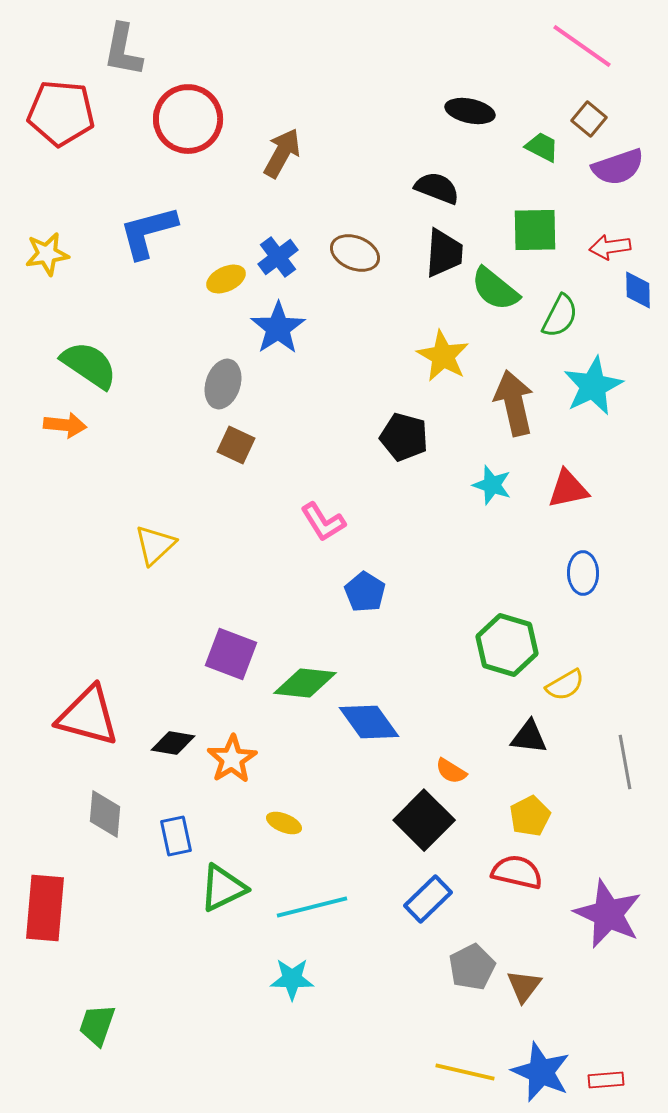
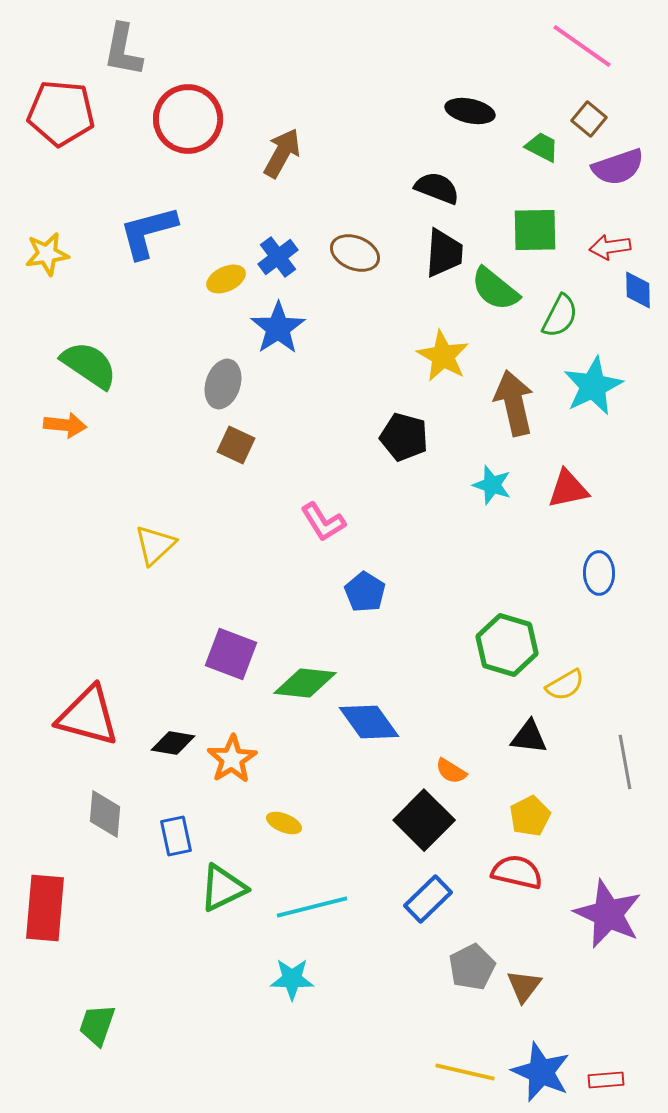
blue ellipse at (583, 573): moved 16 px right
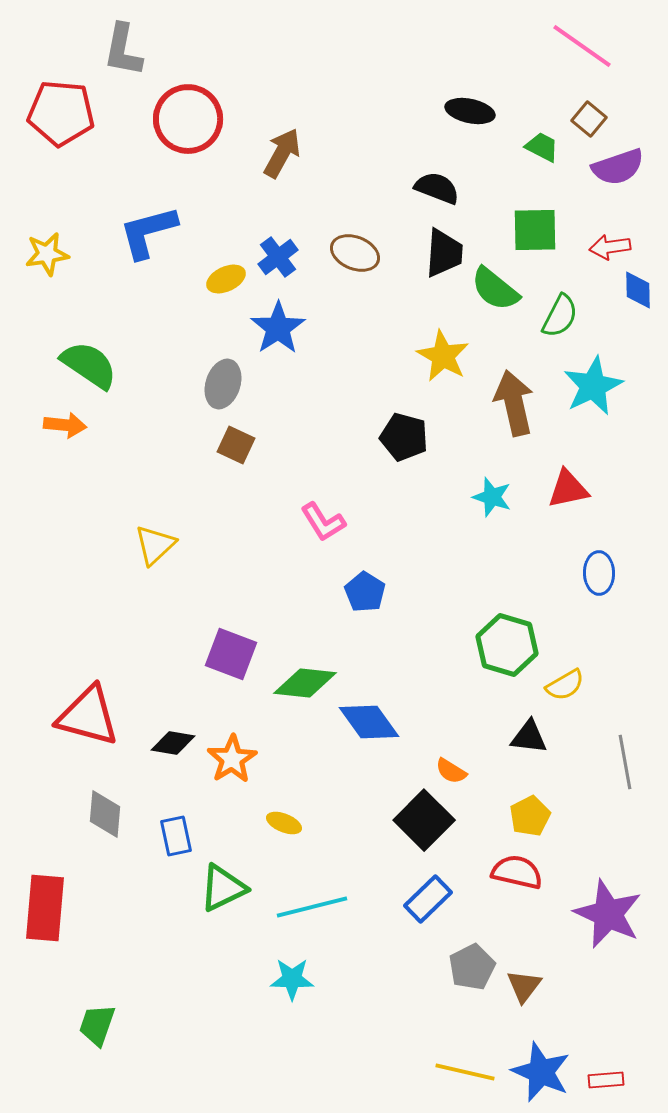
cyan star at (492, 485): moved 12 px down
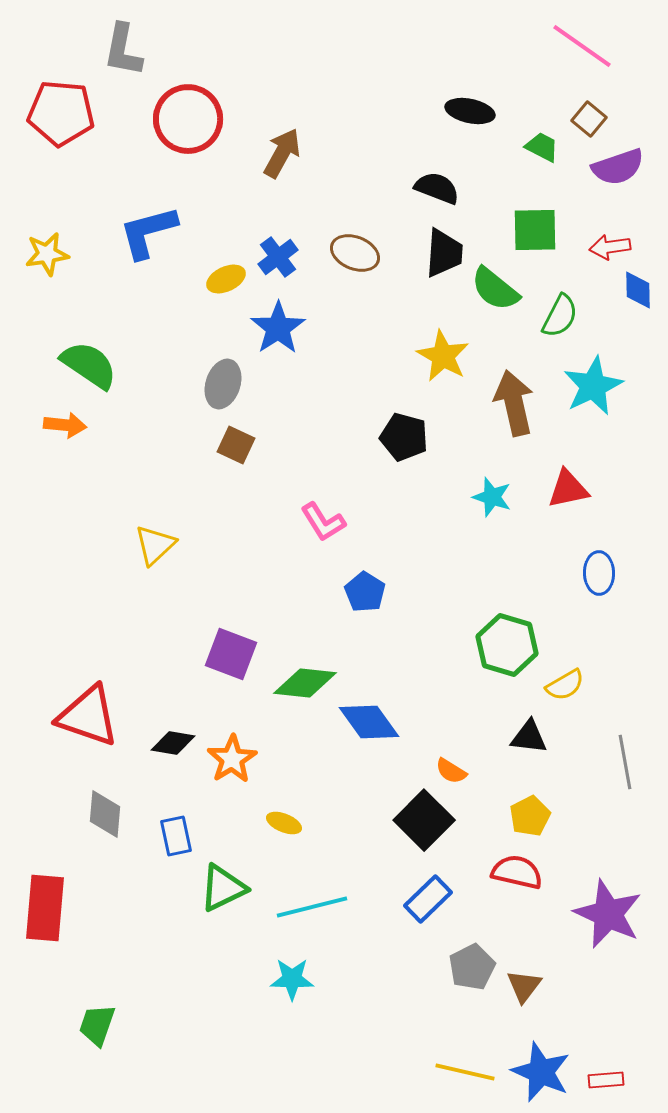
red triangle at (88, 716): rotated 4 degrees clockwise
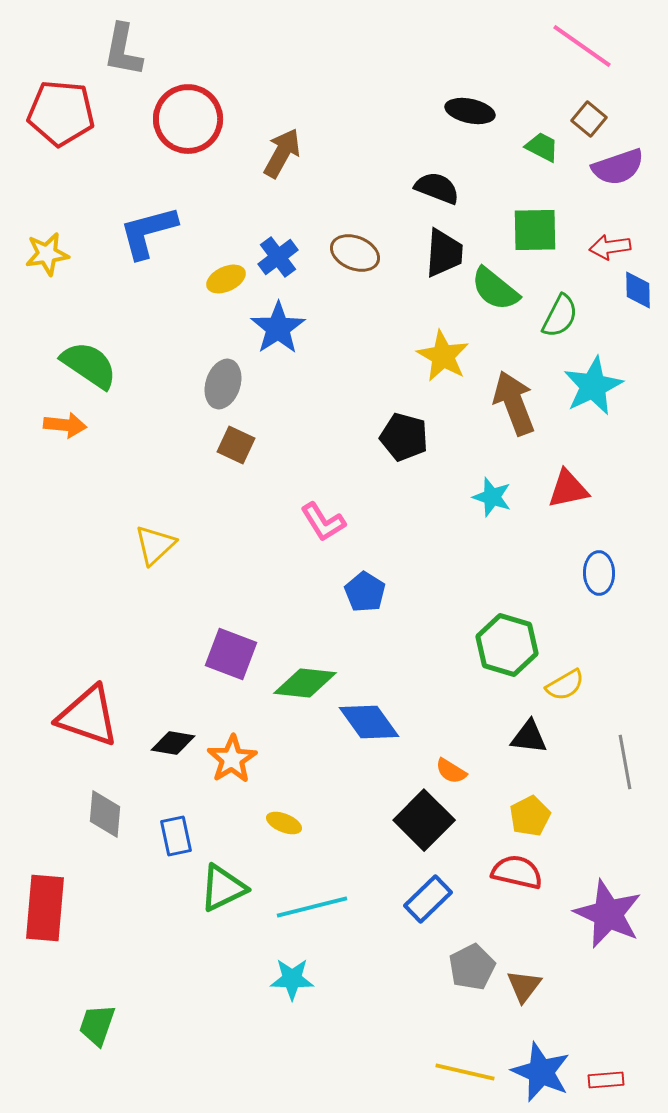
brown arrow at (514, 403): rotated 8 degrees counterclockwise
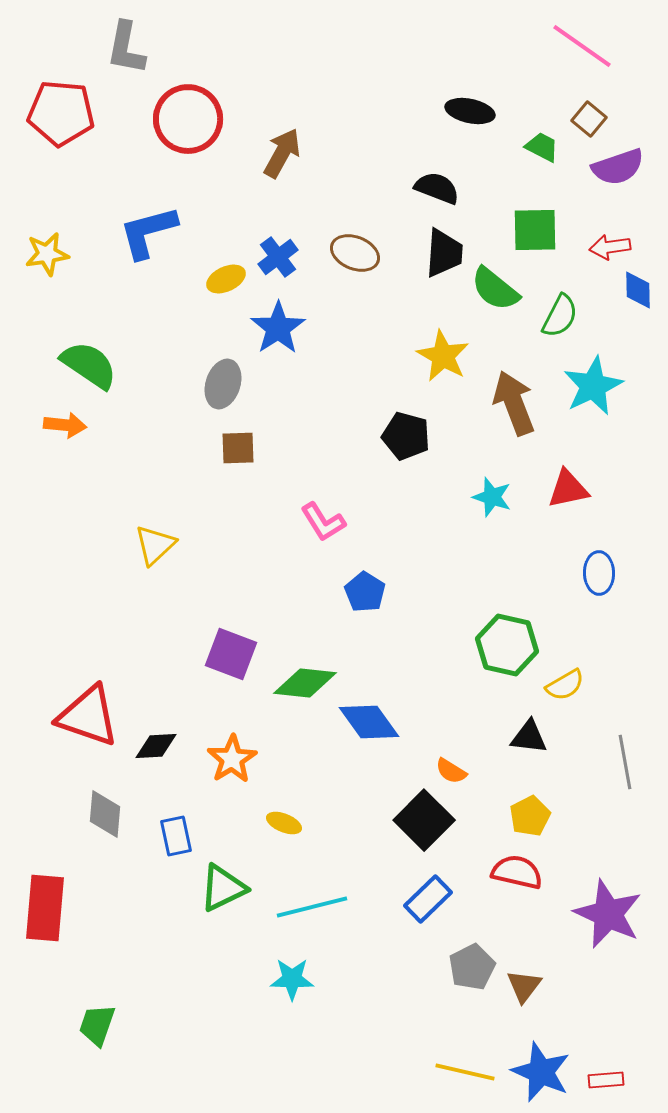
gray L-shape at (123, 50): moved 3 px right, 2 px up
black pentagon at (404, 437): moved 2 px right, 1 px up
brown square at (236, 445): moved 2 px right, 3 px down; rotated 27 degrees counterclockwise
green hexagon at (507, 645): rotated 4 degrees counterclockwise
black diamond at (173, 743): moved 17 px left, 3 px down; rotated 12 degrees counterclockwise
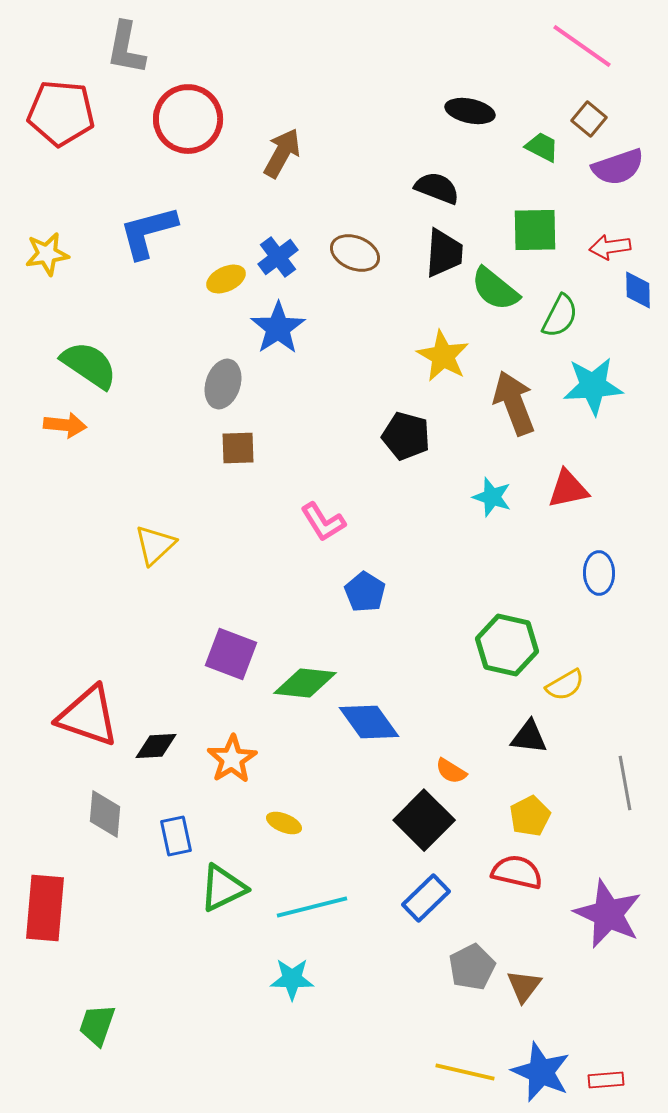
cyan star at (593, 386): rotated 22 degrees clockwise
gray line at (625, 762): moved 21 px down
blue rectangle at (428, 899): moved 2 px left, 1 px up
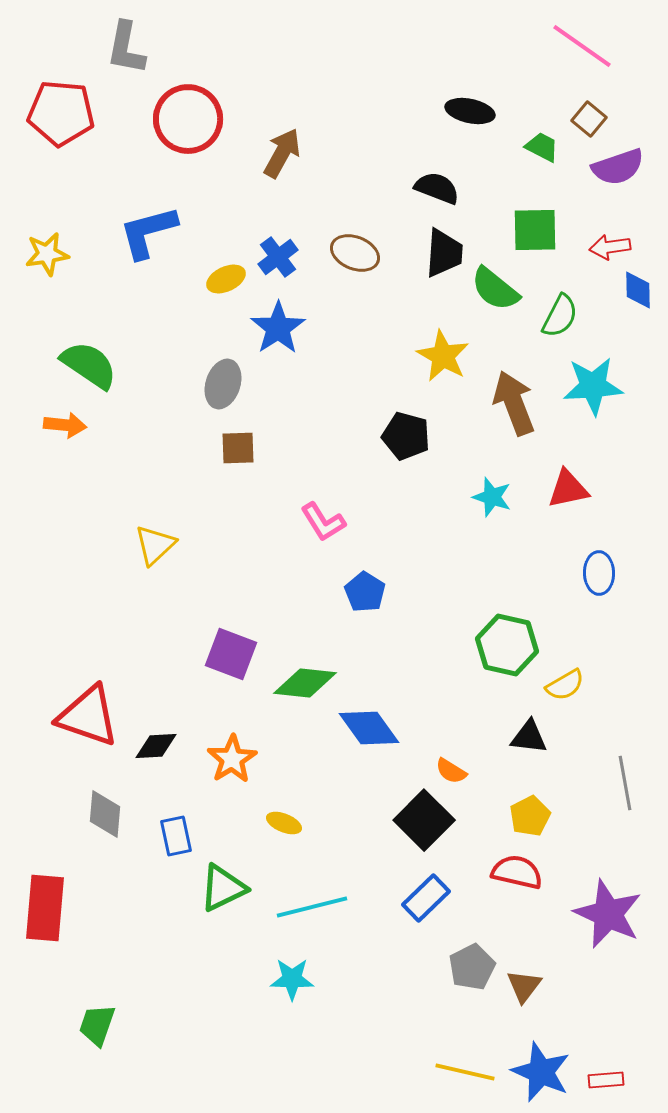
blue diamond at (369, 722): moved 6 px down
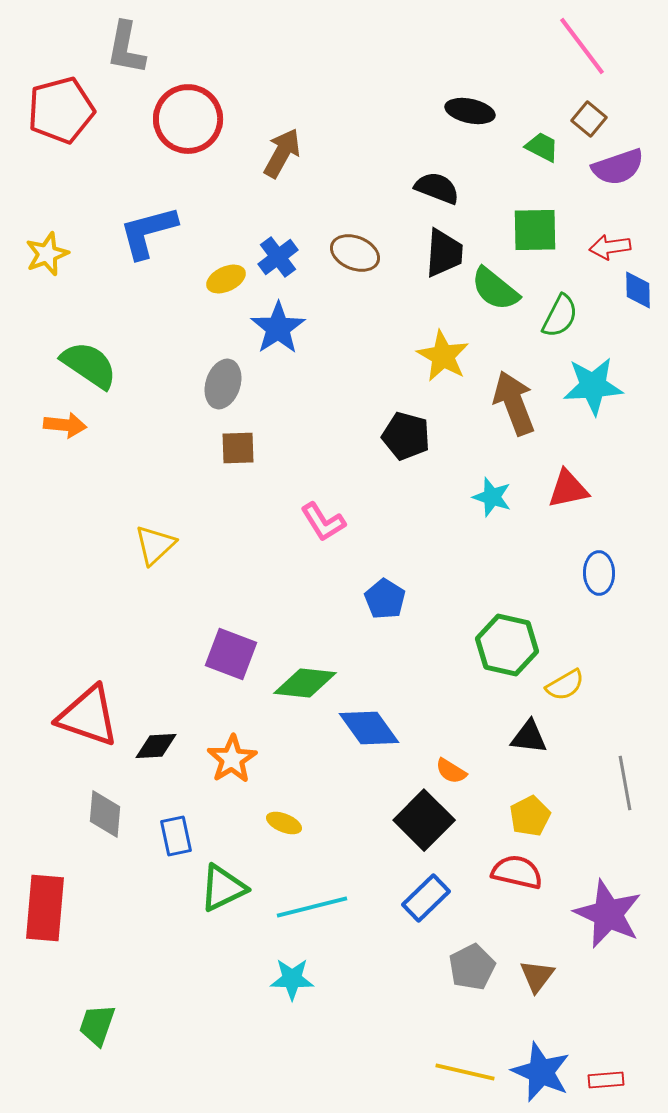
pink line at (582, 46): rotated 18 degrees clockwise
red pentagon at (61, 113): moved 3 px up; rotated 20 degrees counterclockwise
yellow star at (47, 254): rotated 12 degrees counterclockwise
blue pentagon at (365, 592): moved 20 px right, 7 px down
brown triangle at (524, 986): moved 13 px right, 10 px up
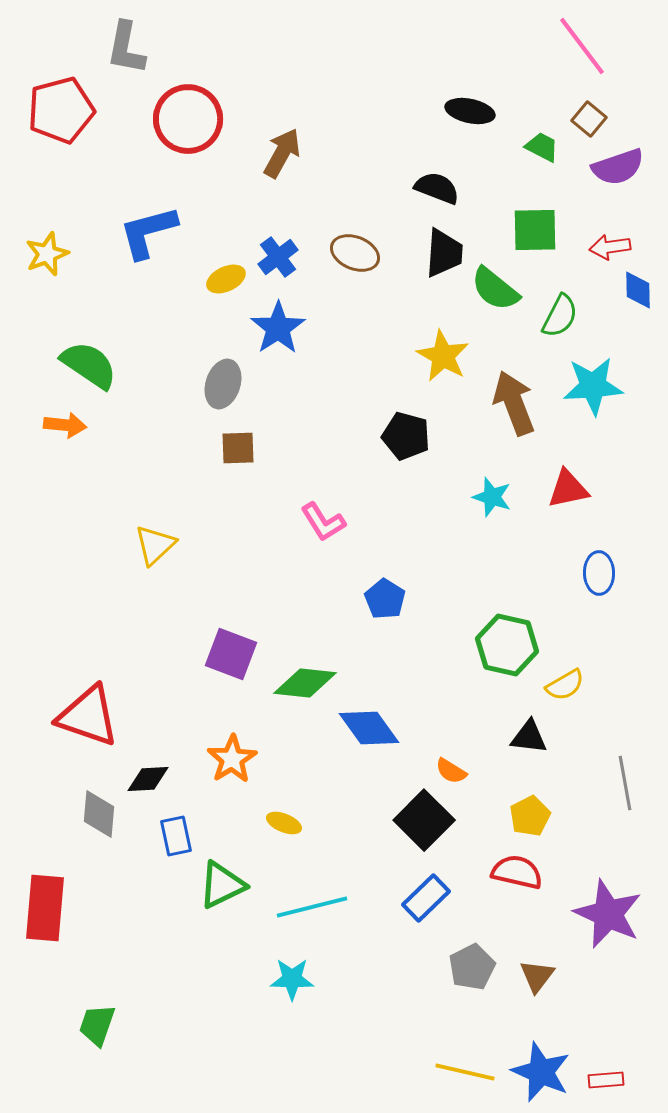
black diamond at (156, 746): moved 8 px left, 33 px down
gray diamond at (105, 814): moved 6 px left
green triangle at (223, 888): moved 1 px left, 3 px up
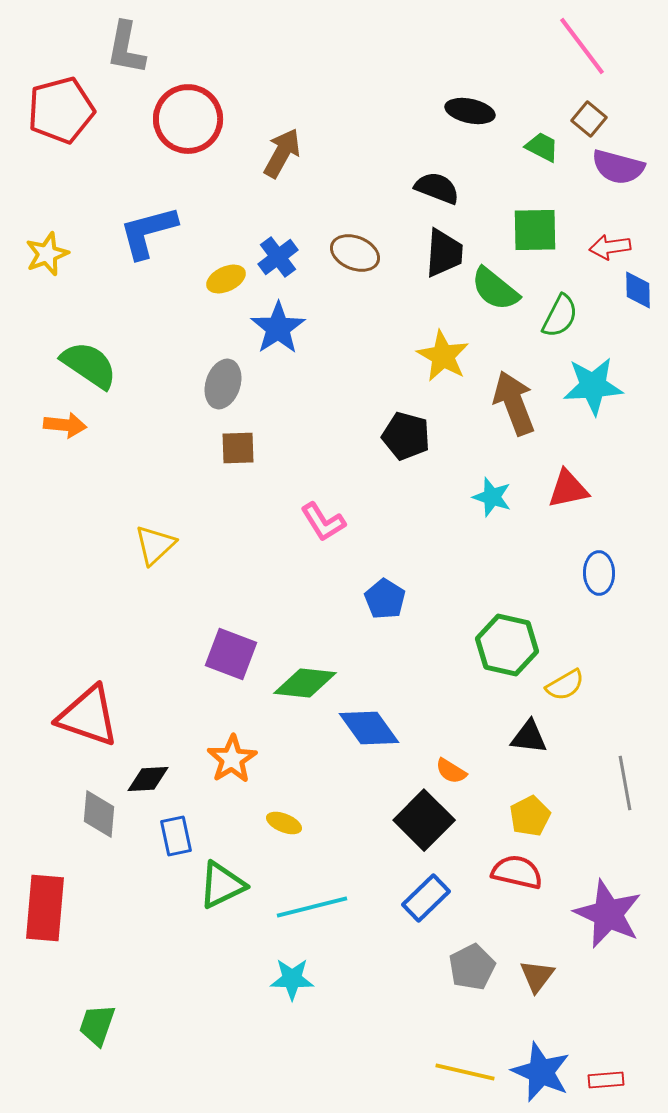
purple semicircle at (618, 167): rotated 34 degrees clockwise
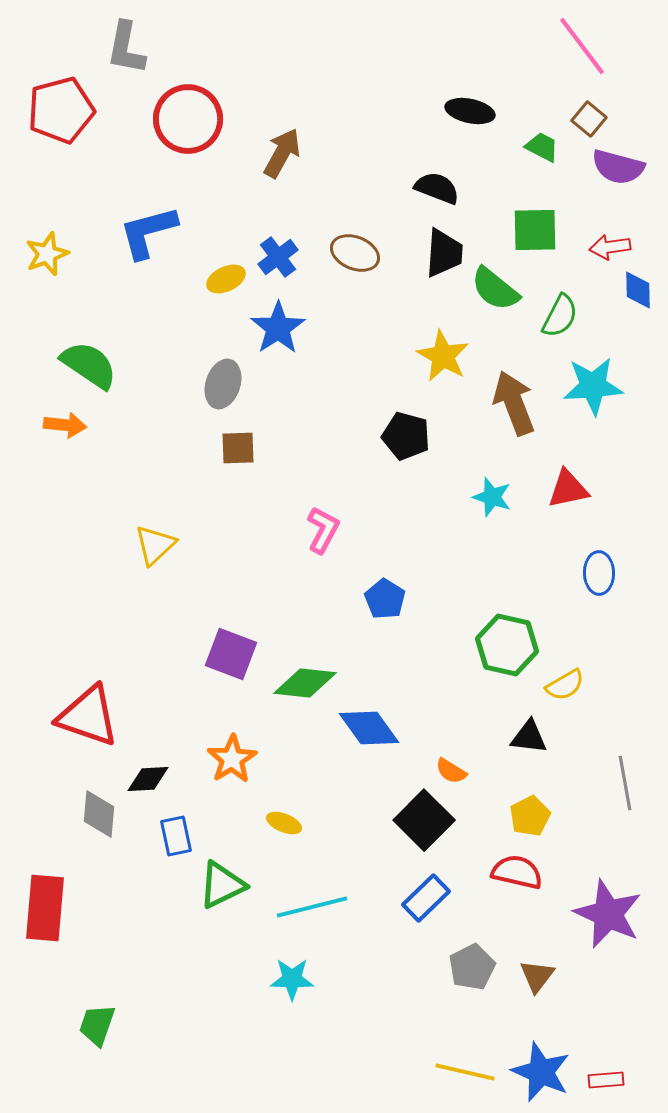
pink L-shape at (323, 522): moved 8 px down; rotated 120 degrees counterclockwise
